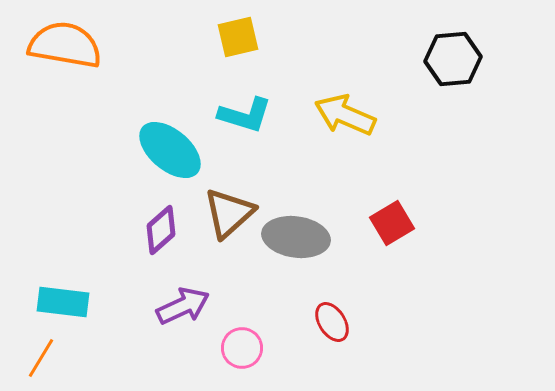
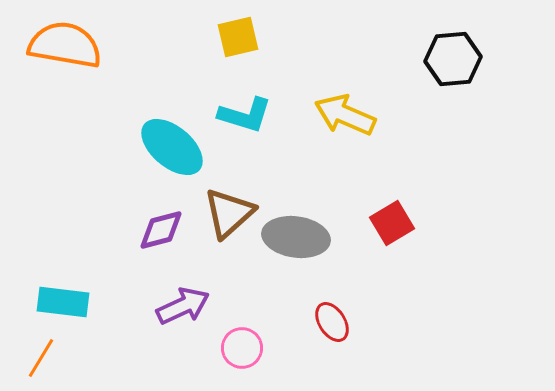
cyan ellipse: moved 2 px right, 3 px up
purple diamond: rotated 27 degrees clockwise
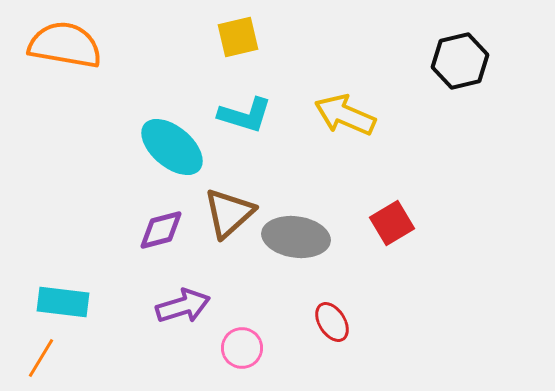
black hexagon: moved 7 px right, 2 px down; rotated 8 degrees counterclockwise
purple arrow: rotated 8 degrees clockwise
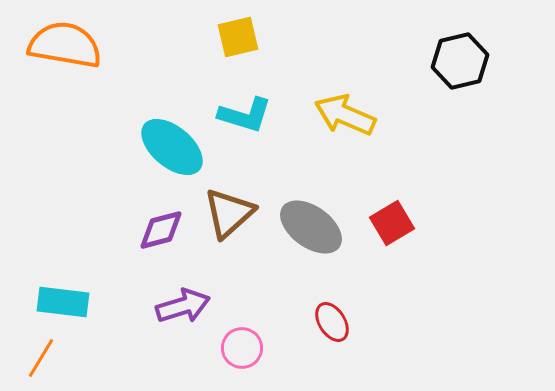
gray ellipse: moved 15 px right, 10 px up; rotated 28 degrees clockwise
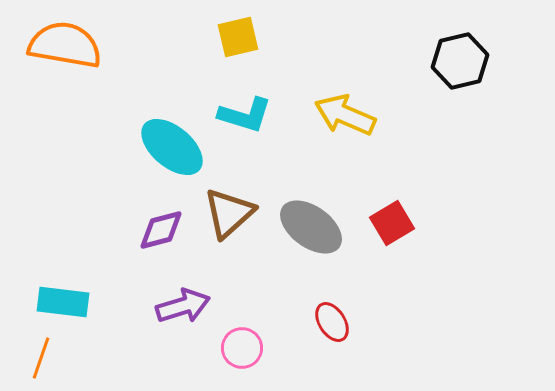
orange line: rotated 12 degrees counterclockwise
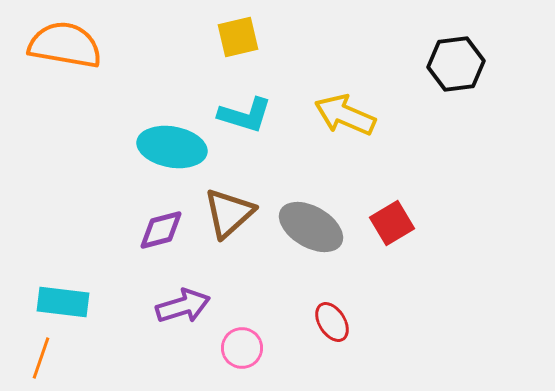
black hexagon: moved 4 px left, 3 px down; rotated 6 degrees clockwise
cyan ellipse: rotated 30 degrees counterclockwise
gray ellipse: rotated 6 degrees counterclockwise
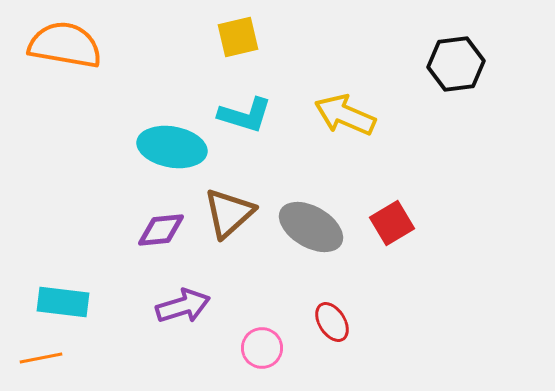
purple diamond: rotated 9 degrees clockwise
pink circle: moved 20 px right
orange line: rotated 60 degrees clockwise
